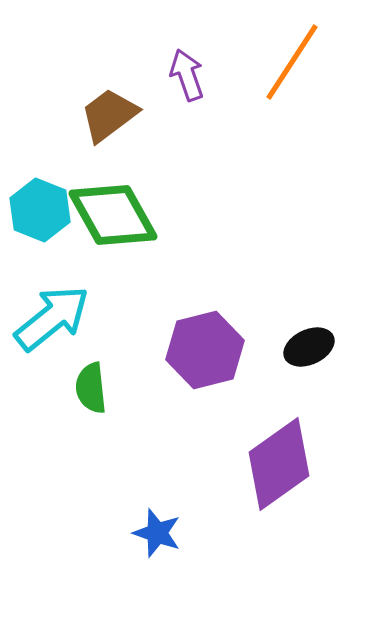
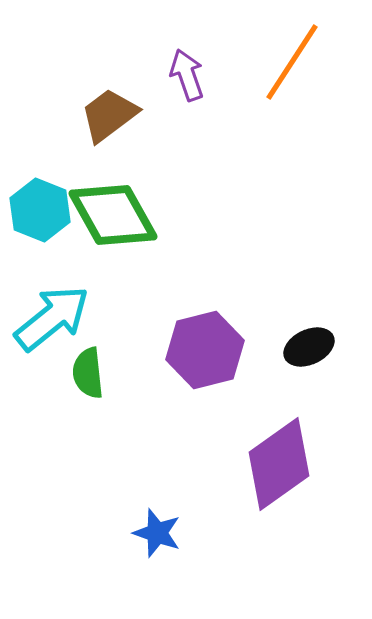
green semicircle: moved 3 px left, 15 px up
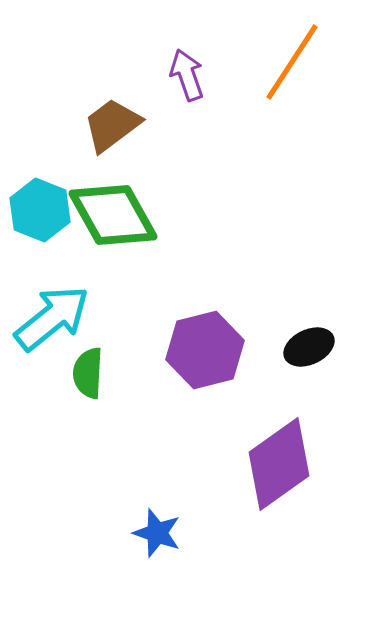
brown trapezoid: moved 3 px right, 10 px down
green semicircle: rotated 9 degrees clockwise
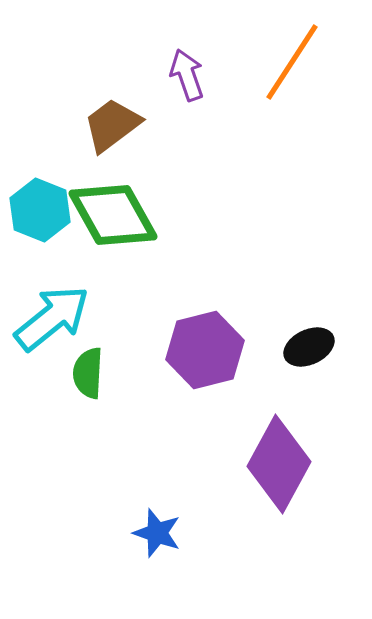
purple diamond: rotated 26 degrees counterclockwise
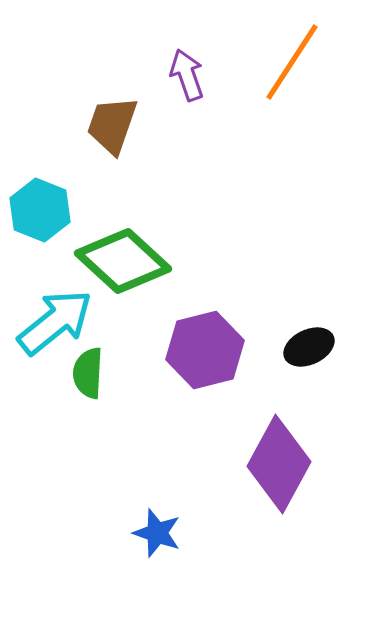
brown trapezoid: rotated 34 degrees counterclockwise
green diamond: moved 10 px right, 46 px down; rotated 18 degrees counterclockwise
cyan arrow: moved 3 px right, 4 px down
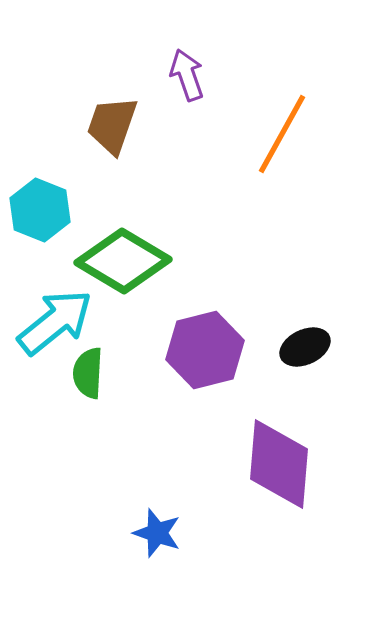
orange line: moved 10 px left, 72 px down; rotated 4 degrees counterclockwise
green diamond: rotated 12 degrees counterclockwise
black ellipse: moved 4 px left
purple diamond: rotated 24 degrees counterclockwise
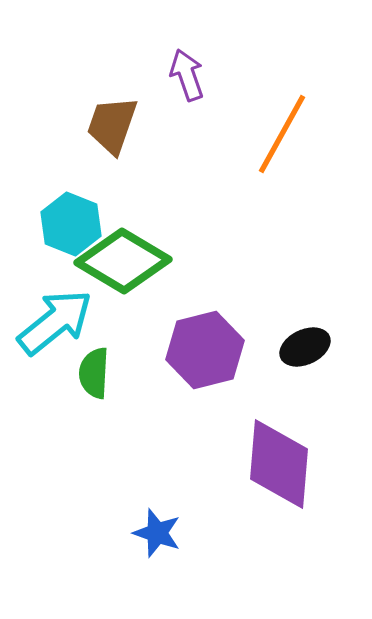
cyan hexagon: moved 31 px right, 14 px down
green semicircle: moved 6 px right
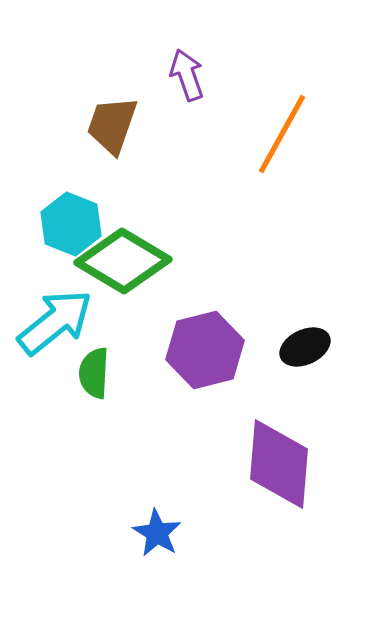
blue star: rotated 12 degrees clockwise
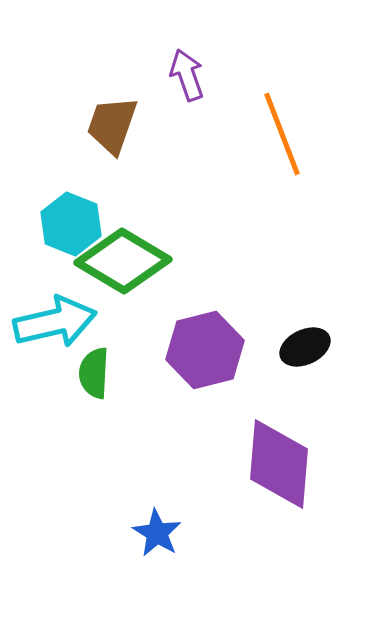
orange line: rotated 50 degrees counterclockwise
cyan arrow: rotated 26 degrees clockwise
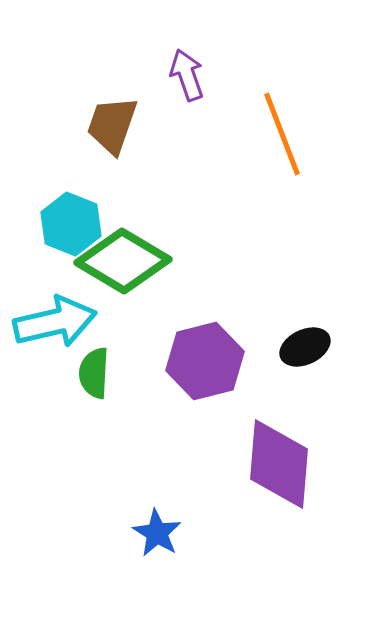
purple hexagon: moved 11 px down
